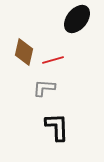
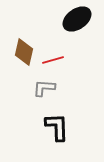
black ellipse: rotated 16 degrees clockwise
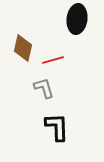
black ellipse: rotated 48 degrees counterclockwise
brown diamond: moved 1 px left, 4 px up
gray L-shape: rotated 70 degrees clockwise
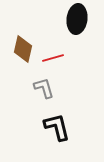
brown diamond: moved 1 px down
red line: moved 2 px up
black L-shape: rotated 12 degrees counterclockwise
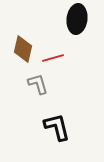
gray L-shape: moved 6 px left, 4 px up
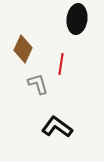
brown diamond: rotated 12 degrees clockwise
red line: moved 8 px right, 6 px down; rotated 65 degrees counterclockwise
black L-shape: rotated 40 degrees counterclockwise
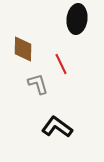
brown diamond: rotated 24 degrees counterclockwise
red line: rotated 35 degrees counterclockwise
